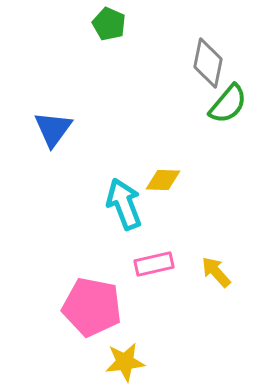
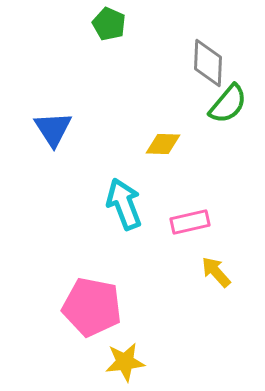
gray diamond: rotated 9 degrees counterclockwise
blue triangle: rotated 9 degrees counterclockwise
yellow diamond: moved 36 px up
pink rectangle: moved 36 px right, 42 px up
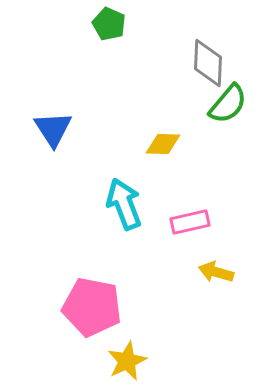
yellow arrow: rotated 32 degrees counterclockwise
yellow star: moved 2 px right, 1 px up; rotated 18 degrees counterclockwise
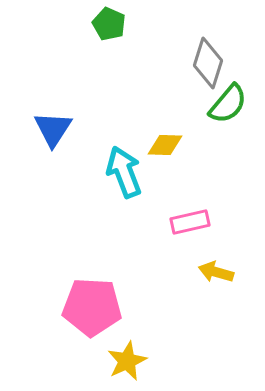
gray diamond: rotated 15 degrees clockwise
blue triangle: rotated 6 degrees clockwise
yellow diamond: moved 2 px right, 1 px down
cyan arrow: moved 32 px up
pink pentagon: rotated 8 degrees counterclockwise
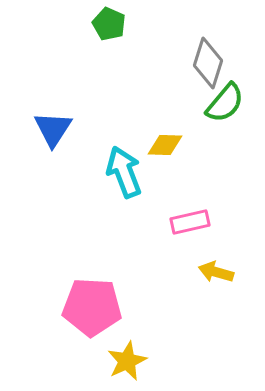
green semicircle: moved 3 px left, 1 px up
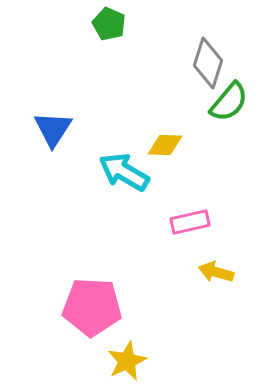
green semicircle: moved 4 px right, 1 px up
cyan arrow: rotated 39 degrees counterclockwise
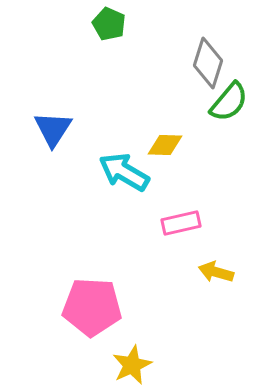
pink rectangle: moved 9 px left, 1 px down
yellow star: moved 5 px right, 4 px down
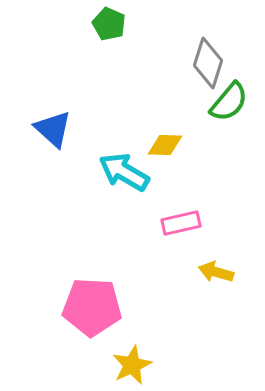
blue triangle: rotated 21 degrees counterclockwise
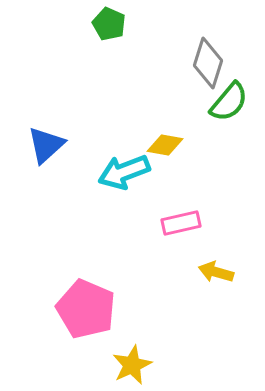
blue triangle: moved 7 px left, 16 px down; rotated 36 degrees clockwise
yellow diamond: rotated 9 degrees clockwise
cyan arrow: rotated 51 degrees counterclockwise
pink pentagon: moved 6 px left, 2 px down; rotated 20 degrees clockwise
